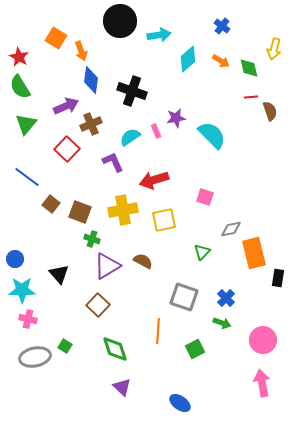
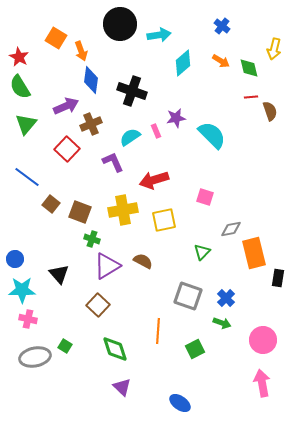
black circle at (120, 21): moved 3 px down
cyan diamond at (188, 59): moved 5 px left, 4 px down
gray square at (184, 297): moved 4 px right, 1 px up
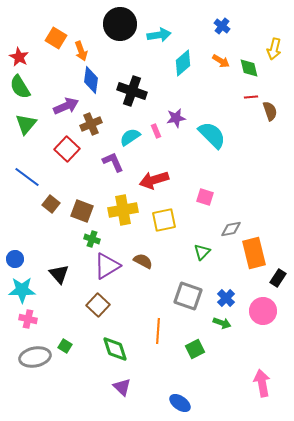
brown square at (80, 212): moved 2 px right, 1 px up
black rectangle at (278, 278): rotated 24 degrees clockwise
pink circle at (263, 340): moved 29 px up
